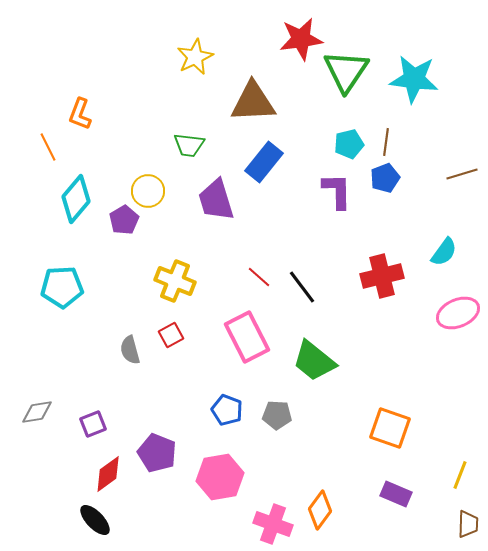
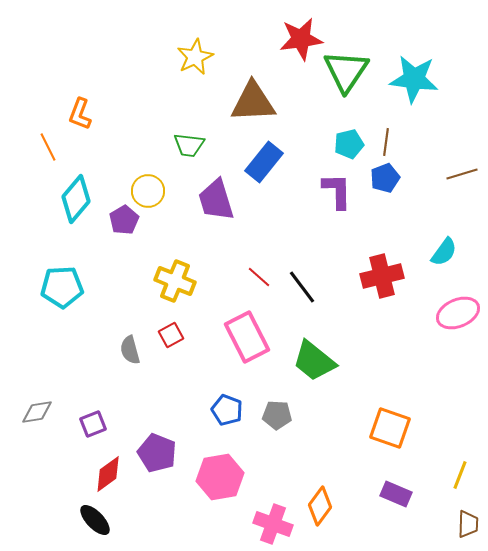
orange diamond at (320, 510): moved 4 px up
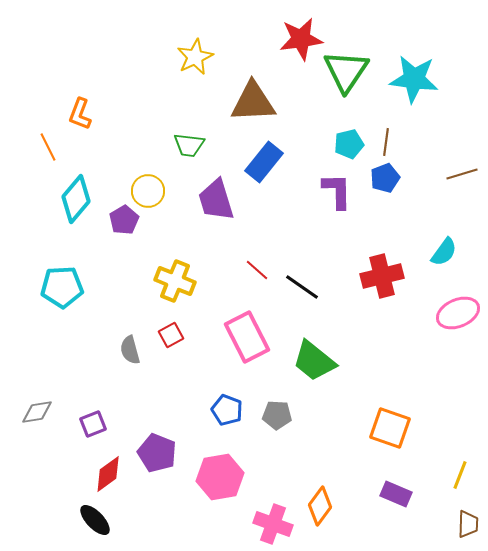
red line at (259, 277): moved 2 px left, 7 px up
black line at (302, 287): rotated 18 degrees counterclockwise
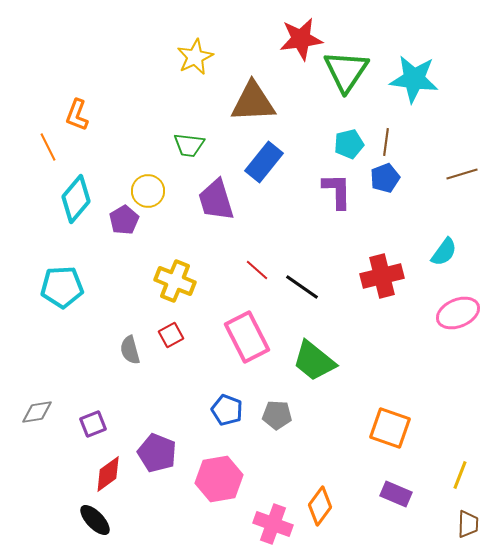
orange L-shape at (80, 114): moved 3 px left, 1 px down
pink hexagon at (220, 477): moved 1 px left, 2 px down
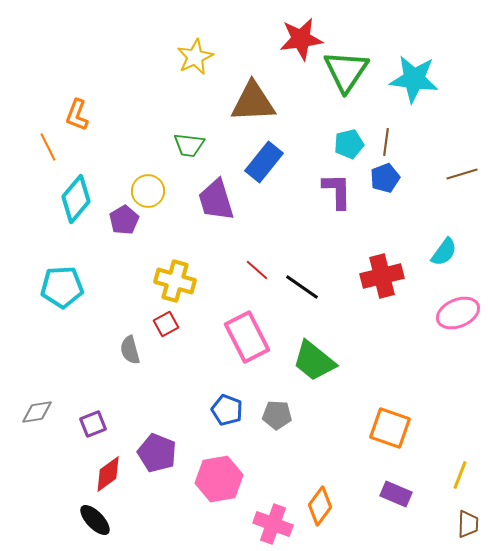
yellow cross at (175, 281): rotated 6 degrees counterclockwise
red square at (171, 335): moved 5 px left, 11 px up
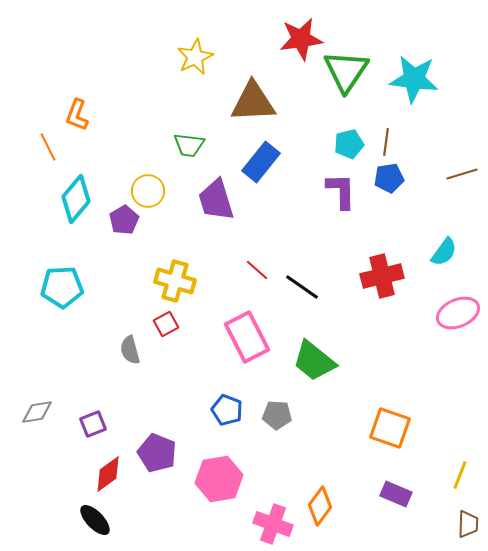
blue rectangle at (264, 162): moved 3 px left
blue pentagon at (385, 178): moved 4 px right; rotated 12 degrees clockwise
purple L-shape at (337, 191): moved 4 px right
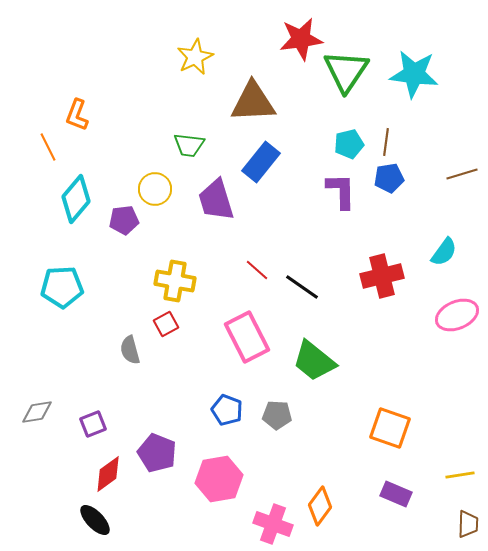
cyan star at (414, 79): moved 5 px up
yellow circle at (148, 191): moved 7 px right, 2 px up
purple pentagon at (124, 220): rotated 24 degrees clockwise
yellow cross at (175, 281): rotated 6 degrees counterclockwise
pink ellipse at (458, 313): moved 1 px left, 2 px down
yellow line at (460, 475): rotated 60 degrees clockwise
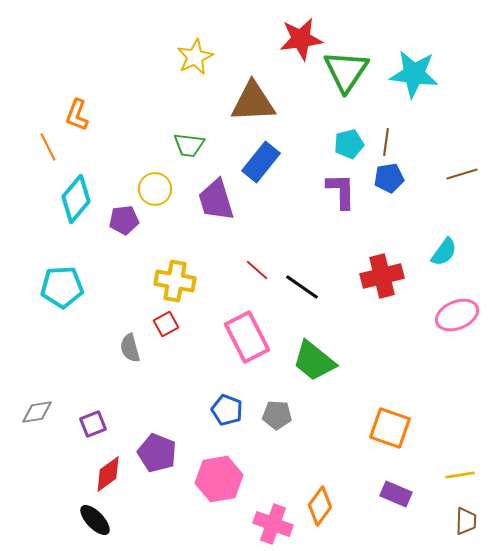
gray semicircle at (130, 350): moved 2 px up
brown trapezoid at (468, 524): moved 2 px left, 3 px up
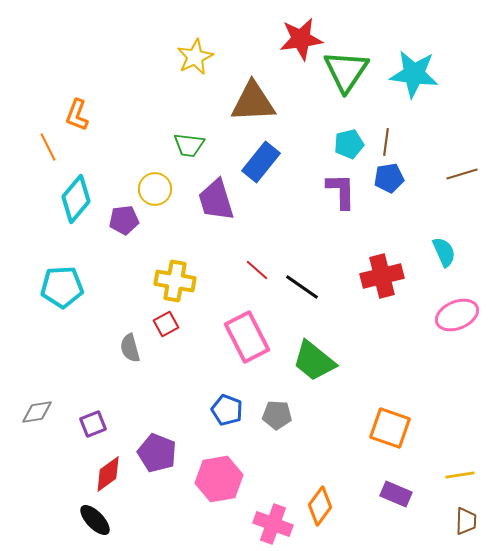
cyan semicircle at (444, 252): rotated 60 degrees counterclockwise
